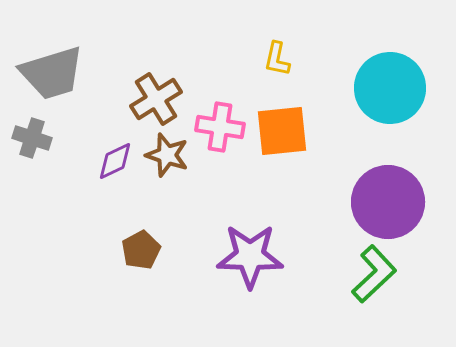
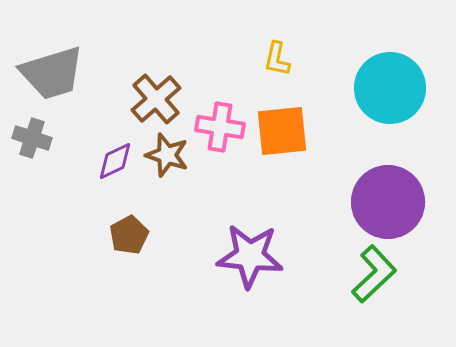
brown cross: rotated 9 degrees counterclockwise
brown pentagon: moved 12 px left, 15 px up
purple star: rotated 4 degrees clockwise
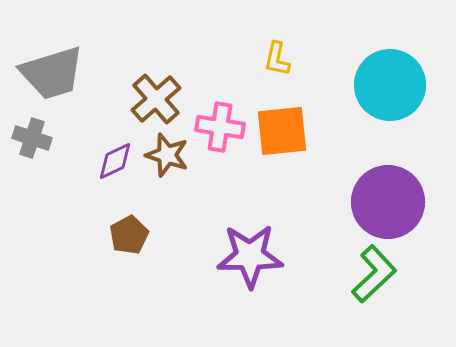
cyan circle: moved 3 px up
purple star: rotated 6 degrees counterclockwise
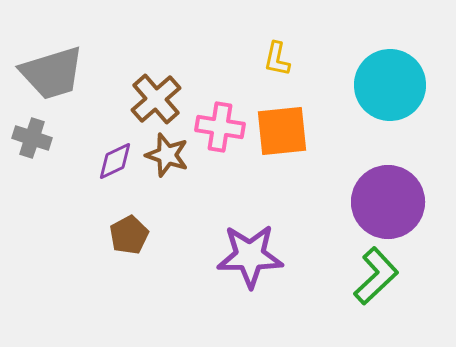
green L-shape: moved 2 px right, 2 px down
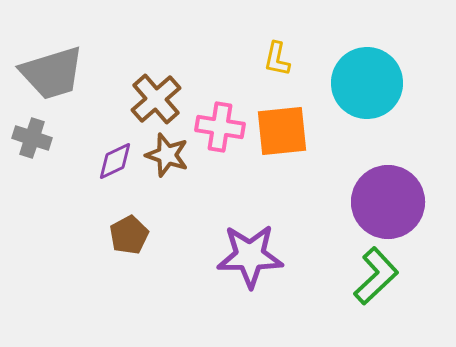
cyan circle: moved 23 px left, 2 px up
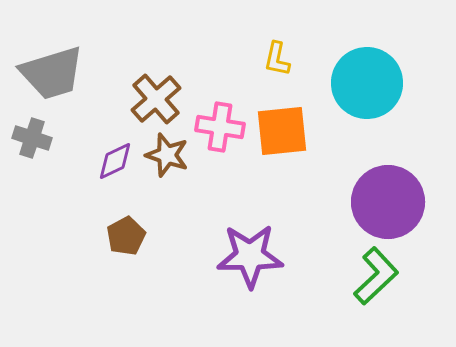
brown pentagon: moved 3 px left, 1 px down
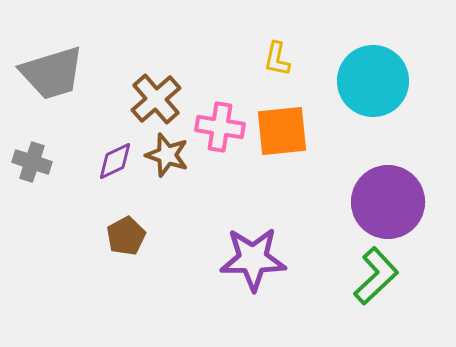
cyan circle: moved 6 px right, 2 px up
gray cross: moved 24 px down
purple star: moved 3 px right, 3 px down
